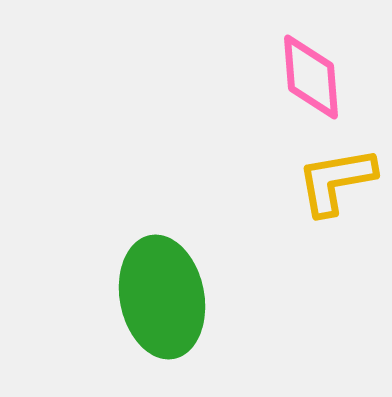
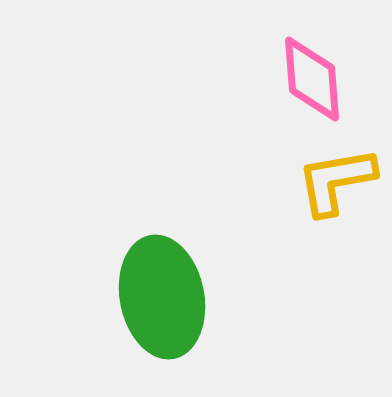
pink diamond: moved 1 px right, 2 px down
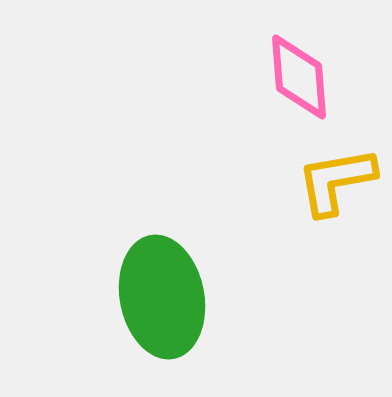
pink diamond: moved 13 px left, 2 px up
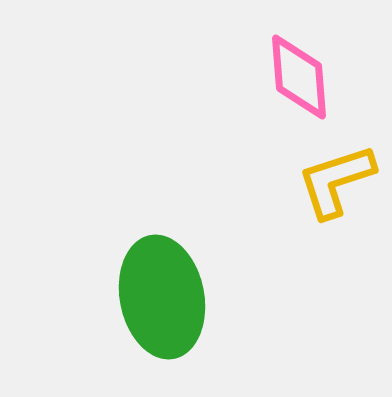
yellow L-shape: rotated 8 degrees counterclockwise
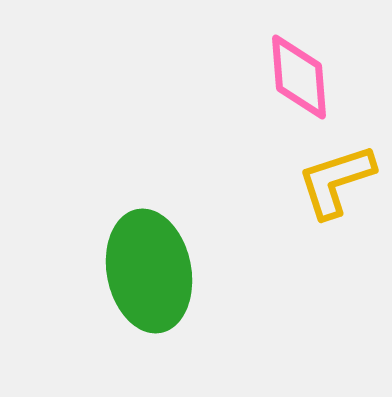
green ellipse: moved 13 px left, 26 px up
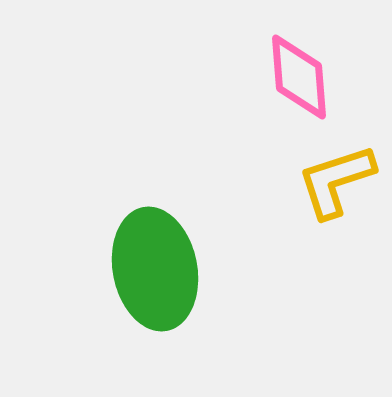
green ellipse: moved 6 px right, 2 px up
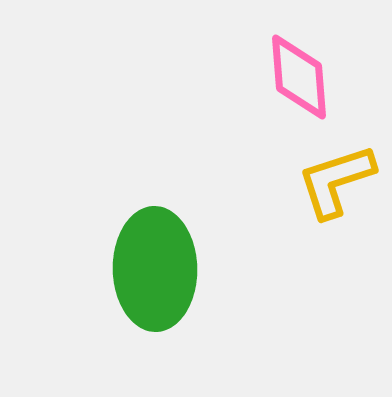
green ellipse: rotated 10 degrees clockwise
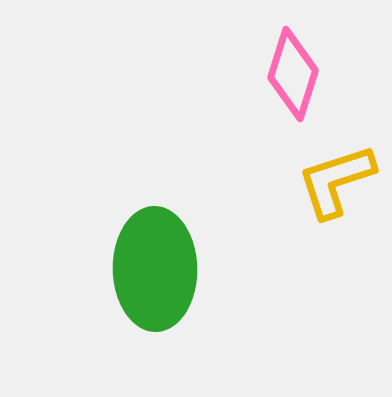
pink diamond: moved 6 px left, 3 px up; rotated 22 degrees clockwise
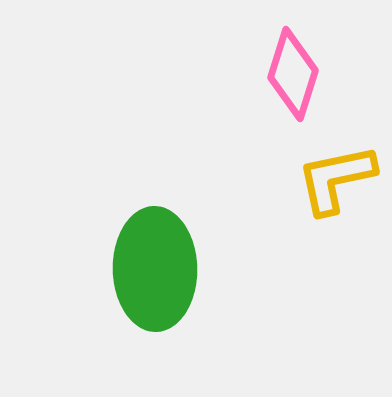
yellow L-shape: moved 2 px up; rotated 6 degrees clockwise
